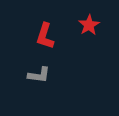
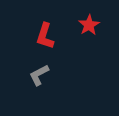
gray L-shape: rotated 145 degrees clockwise
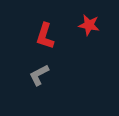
red star: rotated 30 degrees counterclockwise
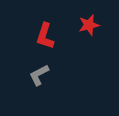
red star: rotated 25 degrees counterclockwise
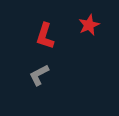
red star: rotated 10 degrees counterclockwise
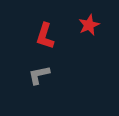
gray L-shape: rotated 15 degrees clockwise
